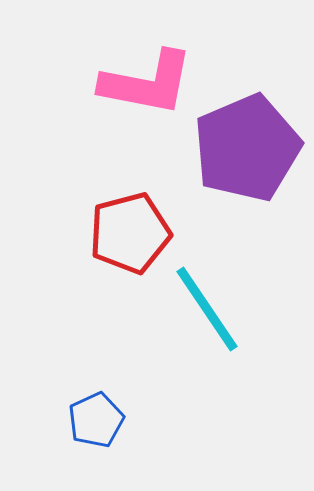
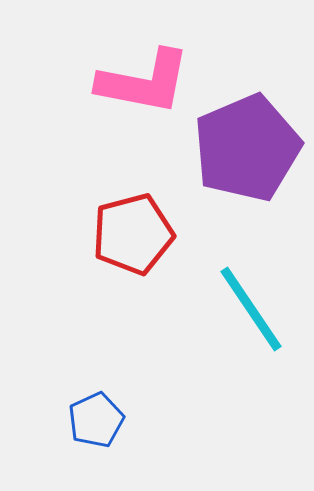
pink L-shape: moved 3 px left, 1 px up
red pentagon: moved 3 px right, 1 px down
cyan line: moved 44 px right
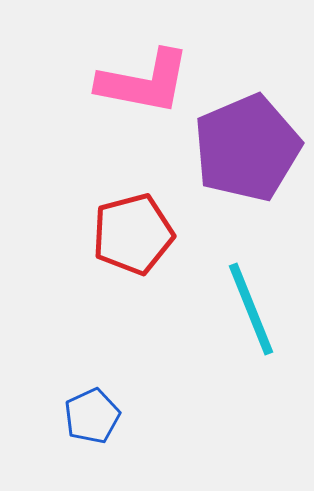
cyan line: rotated 12 degrees clockwise
blue pentagon: moved 4 px left, 4 px up
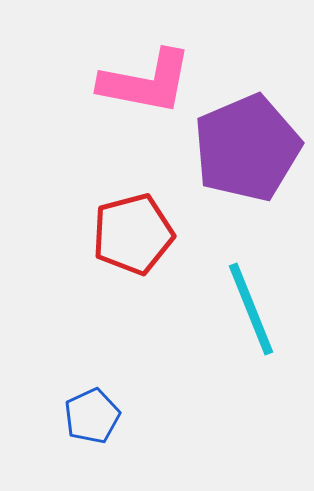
pink L-shape: moved 2 px right
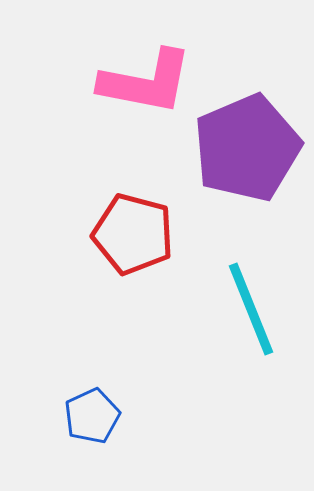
red pentagon: rotated 30 degrees clockwise
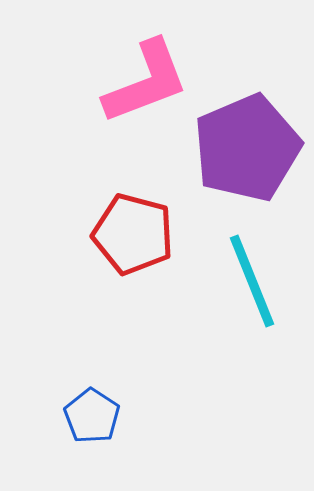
pink L-shape: rotated 32 degrees counterclockwise
cyan line: moved 1 px right, 28 px up
blue pentagon: rotated 14 degrees counterclockwise
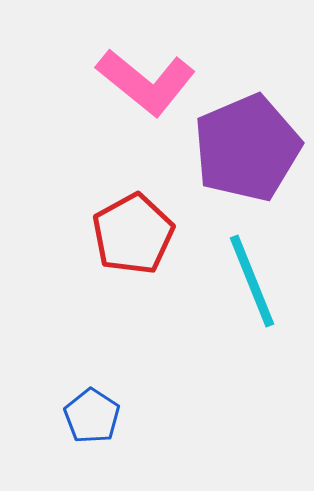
pink L-shape: rotated 60 degrees clockwise
red pentagon: rotated 28 degrees clockwise
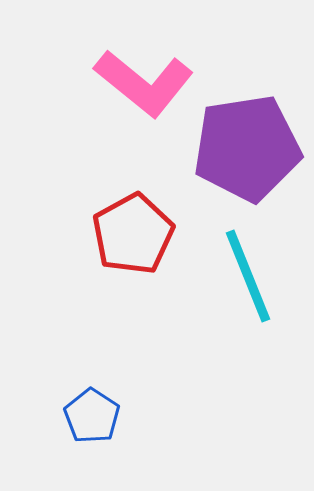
pink L-shape: moved 2 px left, 1 px down
purple pentagon: rotated 14 degrees clockwise
cyan line: moved 4 px left, 5 px up
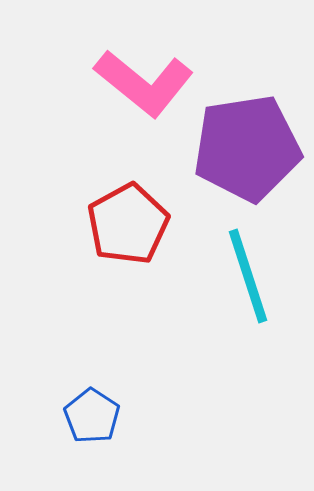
red pentagon: moved 5 px left, 10 px up
cyan line: rotated 4 degrees clockwise
